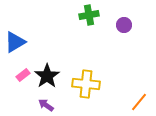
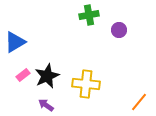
purple circle: moved 5 px left, 5 px down
black star: rotated 10 degrees clockwise
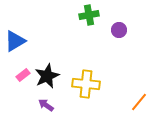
blue triangle: moved 1 px up
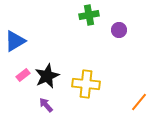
purple arrow: rotated 14 degrees clockwise
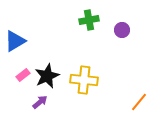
green cross: moved 5 px down
purple circle: moved 3 px right
yellow cross: moved 2 px left, 4 px up
purple arrow: moved 6 px left, 3 px up; rotated 91 degrees clockwise
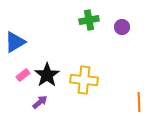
purple circle: moved 3 px up
blue triangle: moved 1 px down
black star: moved 1 px up; rotated 10 degrees counterclockwise
orange line: rotated 42 degrees counterclockwise
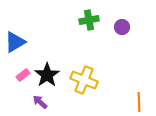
yellow cross: rotated 16 degrees clockwise
purple arrow: rotated 98 degrees counterclockwise
